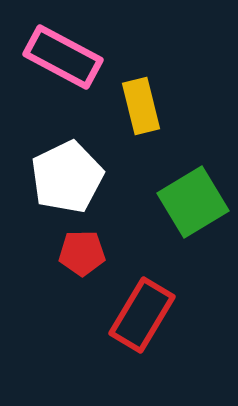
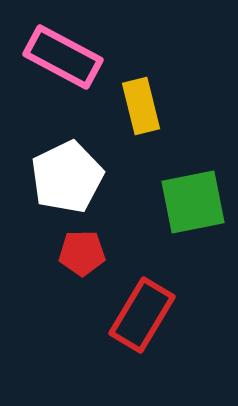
green square: rotated 20 degrees clockwise
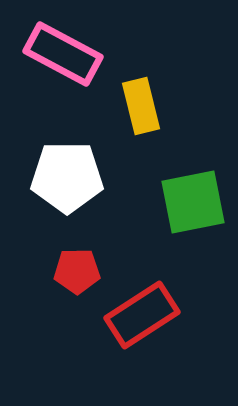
pink rectangle: moved 3 px up
white pentagon: rotated 26 degrees clockwise
red pentagon: moved 5 px left, 18 px down
red rectangle: rotated 26 degrees clockwise
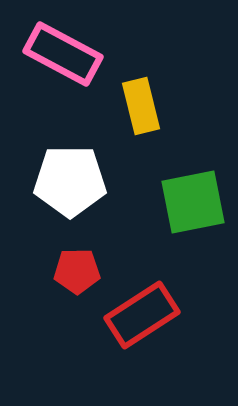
white pentagon: moved 3 px right, 4 px down
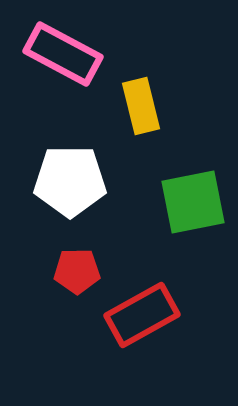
red rectangle: rotated 4 degrees clockwise
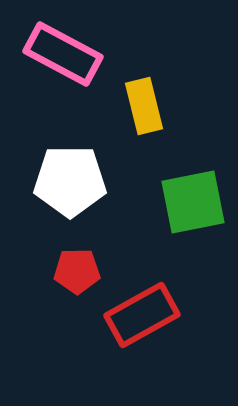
yellow rectangle: moved 3 px right
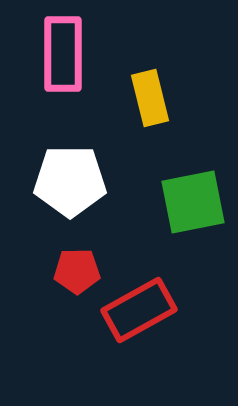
pink rectangle: rotated 62 degrees clockwise
yellow rectangle: moved 6 px right, 8 px up
red rectangle: moved 3 px left, 5 px up
